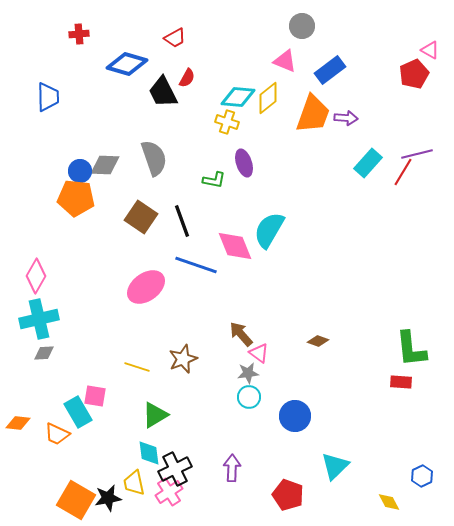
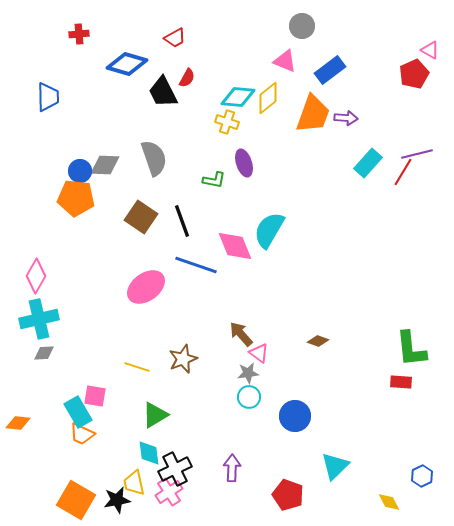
orange trapezoid at (57, 434): moved 25 px right
black star at (108, 498): moved 9 px right, 2 px down
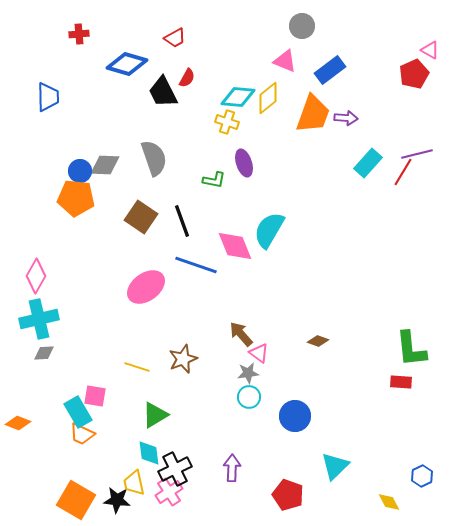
orange diamond at (18, 423): rotated 15 degrees clockwise
black star at (117, 500): rotated 16 degrees clockwise
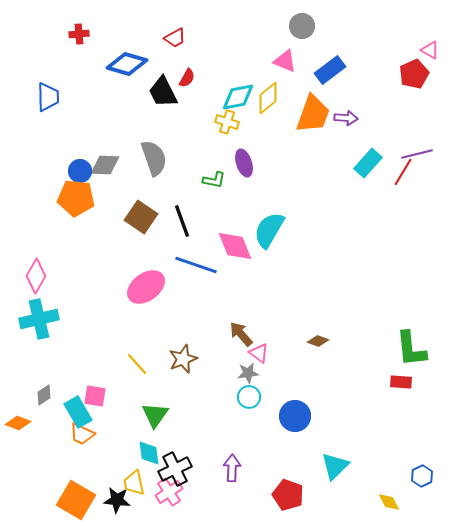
cyan diamond at (238, 97): rotated 16 degrees counterclockwise
gray diamond at (44, 353): moved 42 px down; rotated 30 degrees counterclockwise
yellow line at (137, 367): moved 3 px up; rotated 30 degrees clockwise
green triangle at (155, 415): rotated 24 degrees counterclockwise
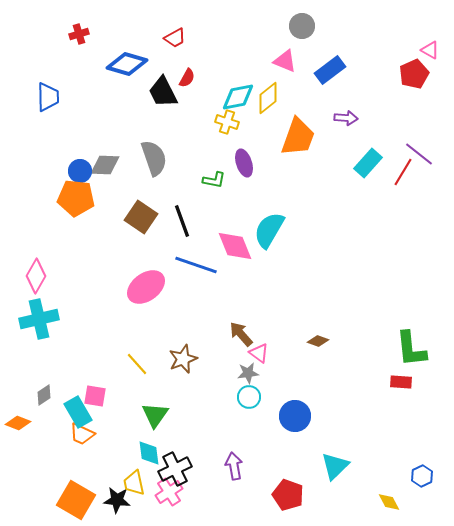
red cross at (79, 34): rotated 12 degrees counterclockwise
orange trapezoid at (313, 114): moved 15 px left, 23 px down
purple line at (417, 154): moved 2 px right; rotated 52 degrees clockwise
purple arrow at (232, 468): moved 2 px right, 2 px up; rotated 12 degrees counterclockwise
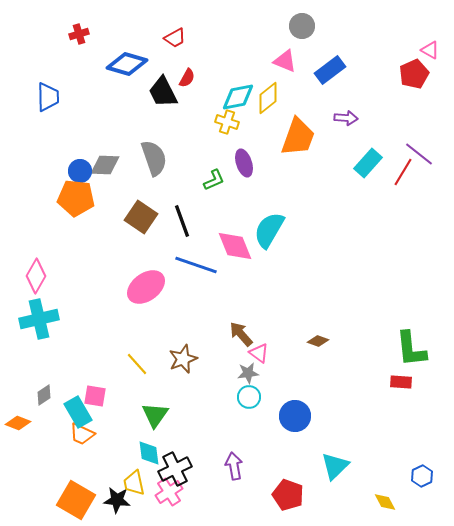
green L-shape at (214, 180): rotated 35 degrees counterclockwise
yellow diamond at (389, 502): moved 4 px left
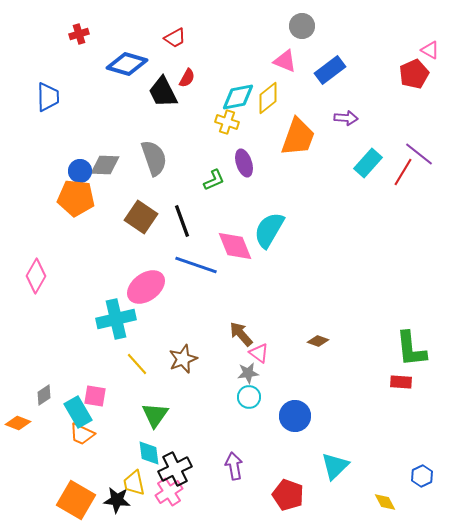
cyan cross at (39, 319): moved 77 px right
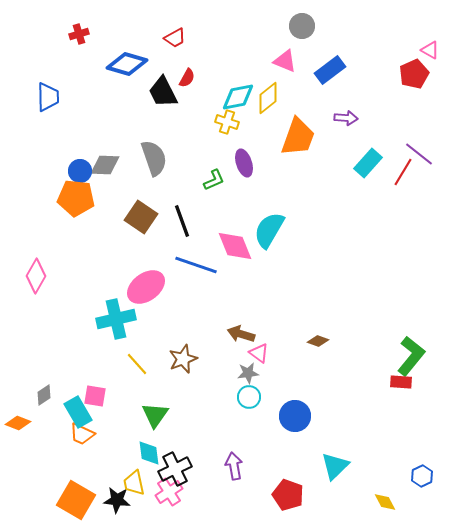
brown arrow at (241, 334): rotated 32 degrees counterclockwise
green L-shape at (411, 349): moved 7 px down; rotated 135 degrees counterclockwise
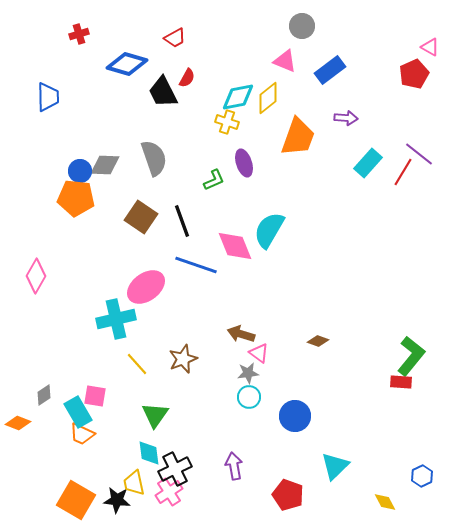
pink triangle at (430, 50): moved 3 px up
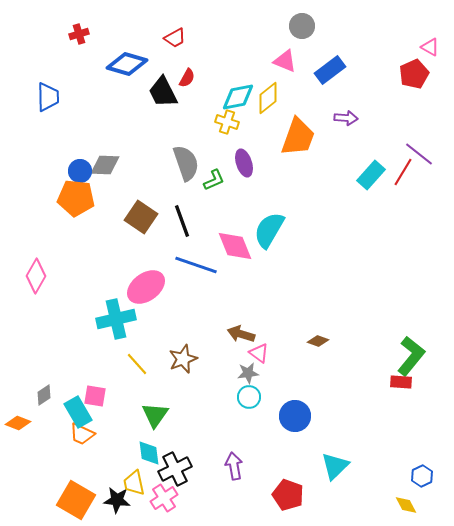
gray semicircle at (154, 158): moved 32 px right, 5 px down
cyan rectangle at (368, 163): moved 3 px right, 12 px down
pink cross at (169, 492): moved 5 px left, 6 px down
yellow diamond at (385, 502): moved 21 px right, 3 px down
